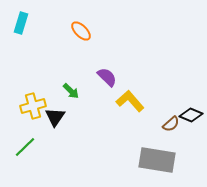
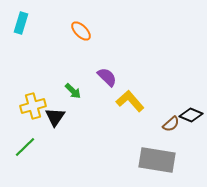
green arrow: moved 2 px right
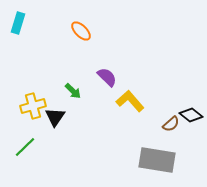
cyan rectangle: moved 3 px left
black diamond: rotated 15 degrees clockwise
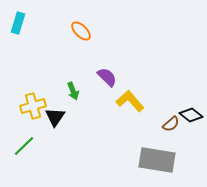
green arrow: rotated 24 degrees clockwise
green line: moved 1 px left, 1 px up
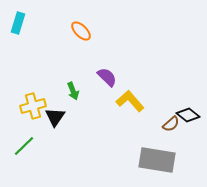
black diamond: moved 3 px left
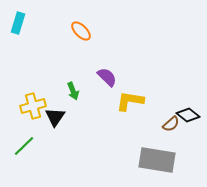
yellow L-shape: rotated 40 degrees counterclockwise
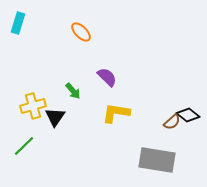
orange ellipse: moved 1 px down
green arrow: rotated 18 degrees counterclockwise
yellow L-shape: moved 14 px left, 12 px down
brown semicircle: moved 1 px right, 2 px up
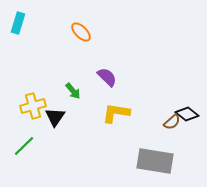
black diamond: moved 1 px left, 1 px up
gray rectangle: moved 2 px left, 1 px down
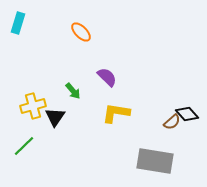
black diamond: rotated 10 degrees clockwise
